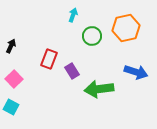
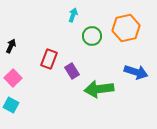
pink square: moved 1 px left, 1 px up
cyan square: moved 2 px up
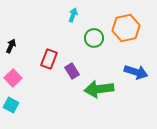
green circle: moved 2 px right, 2 px down
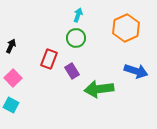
cyan arrow: moved 5 px right
orange hexagon: rotated 12 degrees counterclockwise
green circle: moved 18 px left
blue arrow: moved 1 px up
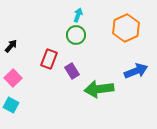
green circle: moved 3 px up
black arrow: rotated 16 degrees clockwise
blue arrow: rotated 40 degrees counterclockwise
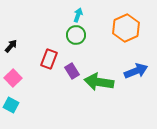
green arrow: moved 7 px up; rotated 16 degrees clockwise
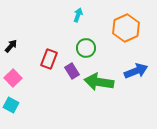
green circle: moved 10 px right, 13 px down
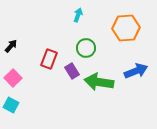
orange hexagon: rotated 20 degrees clockwise
